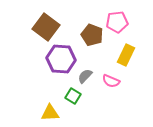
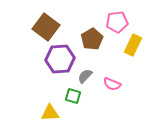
brown pentagon: moved 4 px down; rotated 20 degrees clockwise
yellow rectangle: moved 7 px right, 10 px up
purple hexagon: moved 1 px left; rotated 8 degrees counterclockwise
pink semicircle: moved 1 px right, 3 px down
green square: rotated 14 degrees counterclockwise
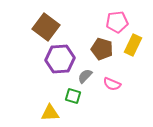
brown pentagon: moved 10 px right, 10 px down; rotated 25 degrees counterclockwise
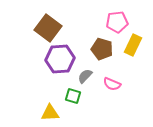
brown square: moved 2 px right, 1 px down
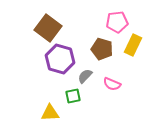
purple hexagon: rotated 20 degrees clockwise
green square: rotated 28 degrees counterclockwise
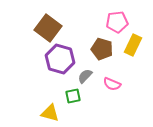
yellow triangle: rotated 18 degrees clockwise
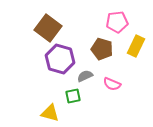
yellow rectangle: moved 3 px right, 1 px down
gray semicircle: rotated 21 degrees clockwise
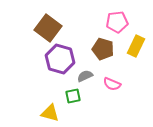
brown pentagon: moved 1 px right
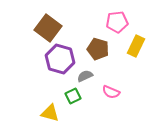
brown pentagon: moved 5 px left
pink semicircle: moved 1 px left, 8 px down
green square: rotated 14 degrees counterclockwise
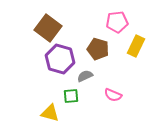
pink semicircle: moved 2 px right, 3 px down
green square: moved 2 px left; rotated 21 degrees clockwise
